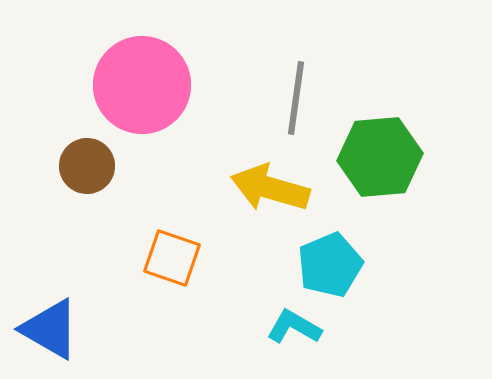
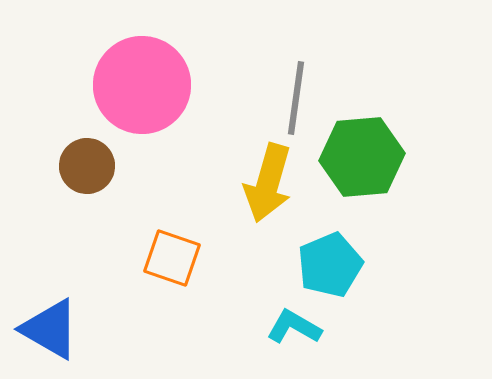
green hexagon: moved 18 px left
yellow arrow: moved 2 px left, 5 px up; rotated 90 degrees counterclockwise
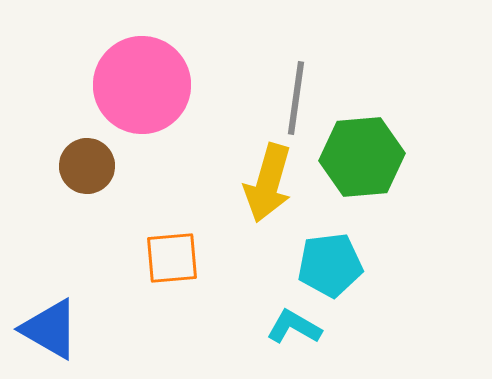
orange square: rotated 24 degrees counterclockwise
cyan pentagon: rotated 16 degrees clockwise
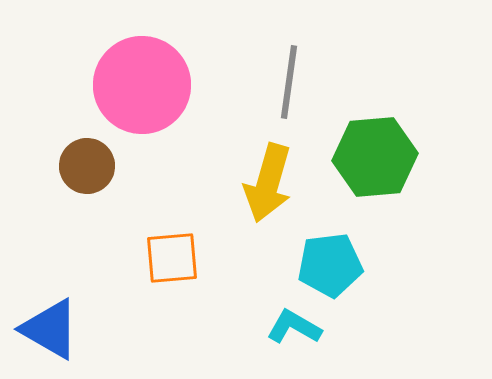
gray line: moved 7 px left, 16 px up
green hexagon: moved 13 px right
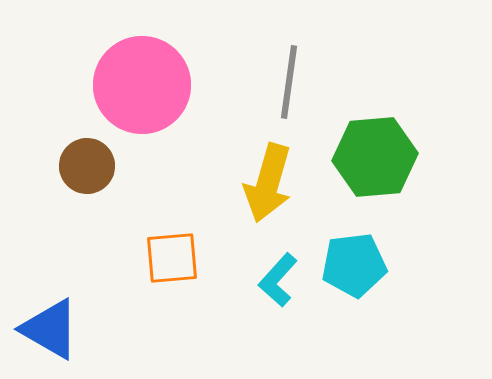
cyan pentagon: moved 24 px right
cyan L-shape: moved 16 px left, 47 px up; rotated 78 degrees counterclockwise
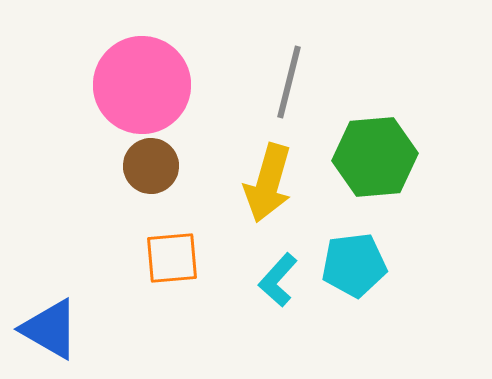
gray line: rotated 6 degrees clockwise
brown circle: moved 64 px right
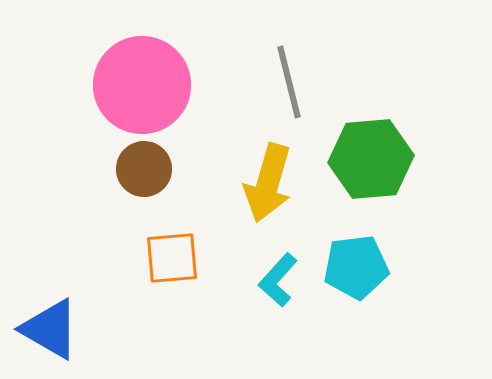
gray line: rotated 28 degrees counterclockwise
green hexagon: moved 4 px left, 2 px down
brown circle: moved 7 px left, 3 px down
cyan pentagon: moved 2 px right, 2 px down
